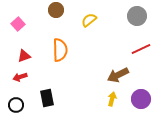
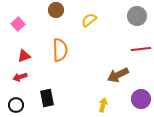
red line: rotated 18 degrees clockwise
yellow arrow: moved 9 px left, 6 px down
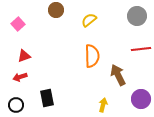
orange semicircle: moved 32 px right, 6 px down
brown arrow: rotated 90 degrees clockwise
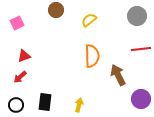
pink square: moved 1 px left, 1 px up; rotated 16 degrees clockwise
red arrow: rotated 24 degrees counterclockwise
black rectangle: moved 2 px left, 4 px down; rotated 18 degrees clockwise
yellow arrow: moved 24 px left
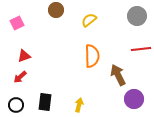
purple circle: moved 7 px left
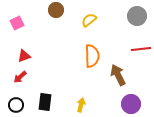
purple circle: moved 3 px left, 5 px down
yellow arrow: moved 2 px right
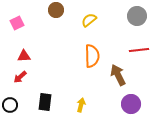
red line: moved 2 px left, 1 px down
red triangle: rotated 16 degrees clockwise
black circle: moved 6 px left
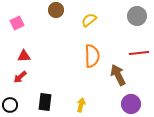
red line: moved 3 px down
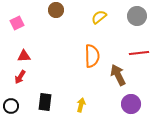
yellow semicircle: moved 10 px right, 3 px up
red arrow: rotated 16 degrees counterclockwise
black circle: moved 1 px right, 1 px down
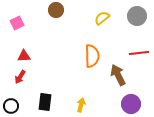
yellow semicircle: moved 3 px right, 1 px down
